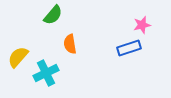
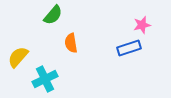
orange semicircle: moved 1 px right, 1 px up
cyan cross: moved 1 px left, 6 px down
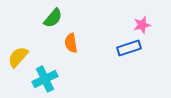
green semicircle: moved 3 px down
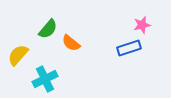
green semicircle: moved 5 px left, 11 px down
orange semicircle: rotated 42 degrees counterclockwise
yellow semicircle: moved 2 px up
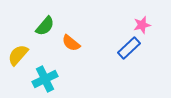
green semicircle: moved 3 px left, 3 px up
blue rectangle: rotated 25 degrees counterclockwise
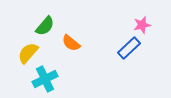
yellow semicircle: moved 10 px right, 2 px up
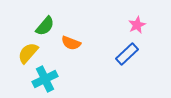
pink star: moved 5 px left; rotated 12 degrees counterclockwise
orange semicircle: rotated 18 degrees counterclockwise
blue rectangle: moved 2 px left, 6 px down
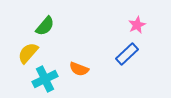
orange semicircle: moved 8 px right, 26 px down
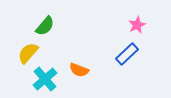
orange semicircle: moved 1 px down
cyan cross: rotated 15 degrees counterclockwise
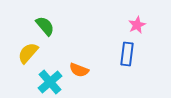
green semicircle: rotated 80 degrees counterclockwise
blue rectangle: rotated 40 degrees counterclockwise
cyan cross: moved 5 px right, 3 px down
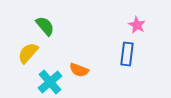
pink star: rotated 18 degrees counterclockwise
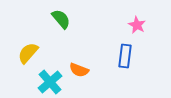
green semicircle: moved 16 px right, 7 px up
blue rectangle: moved 2 px left, 2 px down
